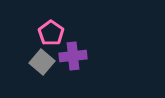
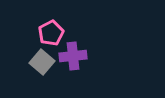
pink pentagon: rotated 10 degrees clockwise
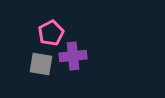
gray square: moved 1 px left, 2 px down; rotated 30 degrees counterclockwise
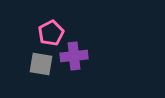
purple cross: moved 1 px right
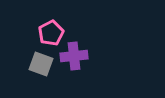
gray square: rotated 10 degrees clockwise
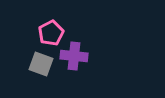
purple cross: rotated 12 degrees clockwise
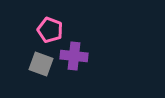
pink pentagon: moved 1 px left, 3 px up; rotated 25 degrees counterclockwise
